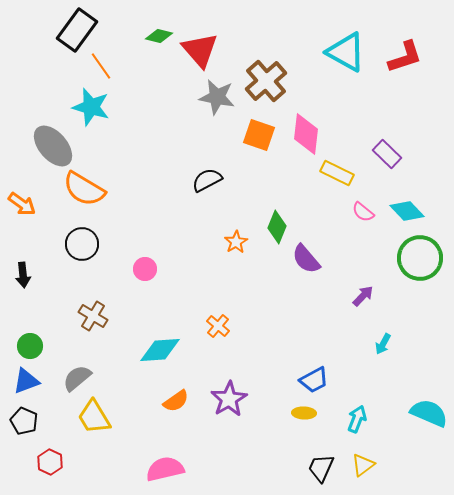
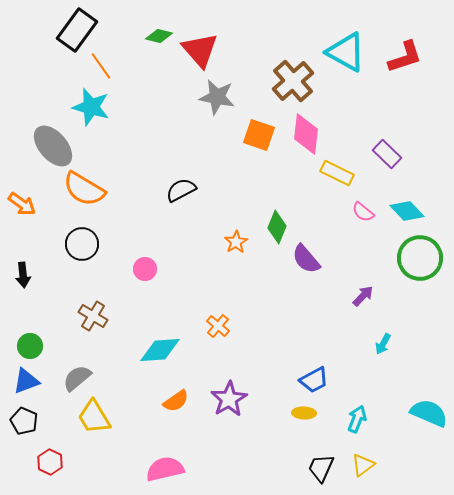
brown cross at (266, 81): moved 27 px right
black semicircle at (207, 180): moved 26 px left, 10 px down
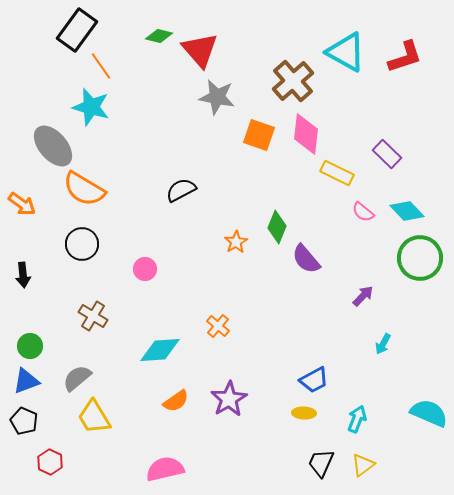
black trapezoid at (321, 468): moved 5 px up
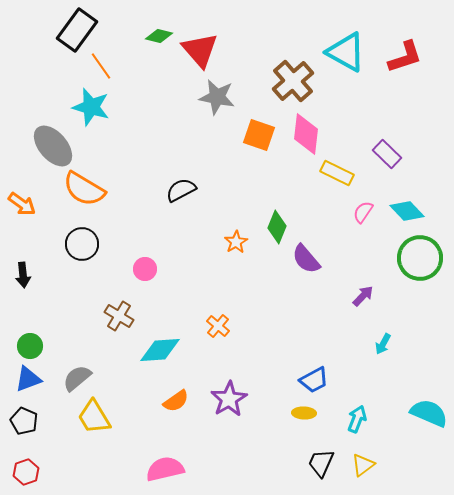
pink semicircle at (363, 212): rotated 85 degrees clockwise
brown cross at (93, 316): moved 26 px right
blue triangle at (26, 381): moved 2 px right, 2 px up
red hexagon at (50, 462): moved 24 px left, 10 px down; rotated 15 degrees clockwise
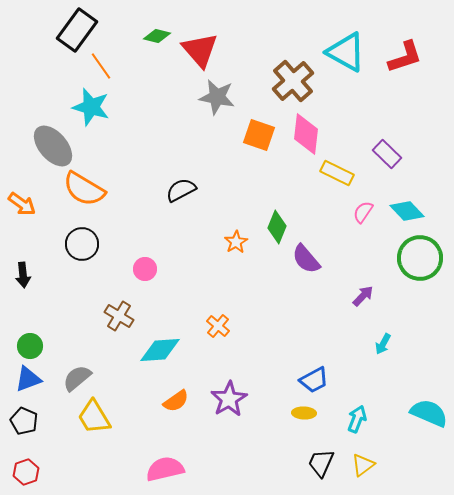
green diamond at (159, 36): moved 2 px left
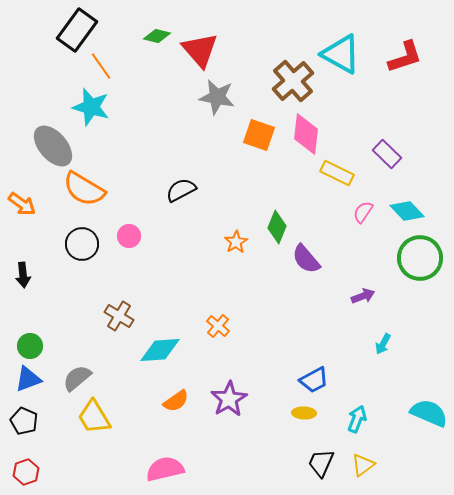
cyan triangle at (346, 52): moved 5 px left, 2 px down
pink circle at (145, 269): moved 16 px left, 33 px up
purple arrow at (363, 296): rotated 25 degrees clockwise
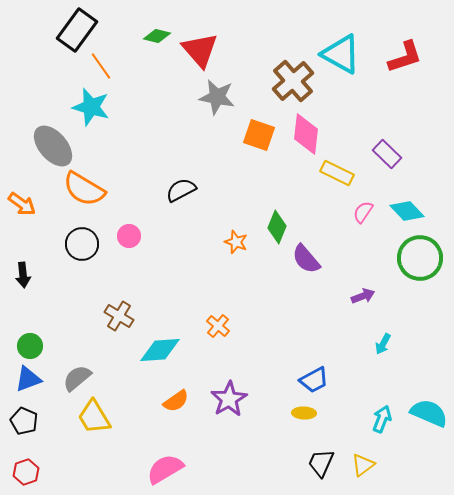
orange star at (236, 242): rotated 20 degrees counterclockwise
cyan arrow at (357, 419): moved 25 px right
pink semicircle at (165, 469): rotated 18 degrees counterclockwise
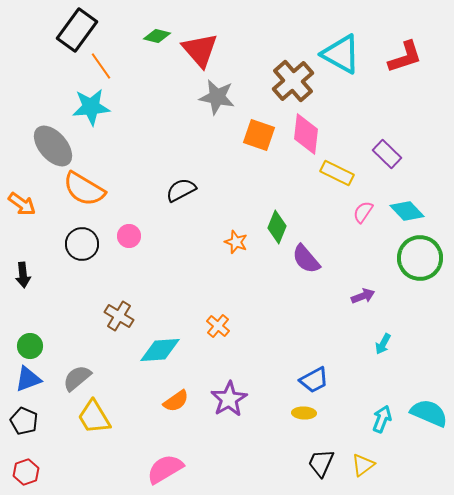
cyan star at (91, 107): rotated 21 degrees counterclockwise
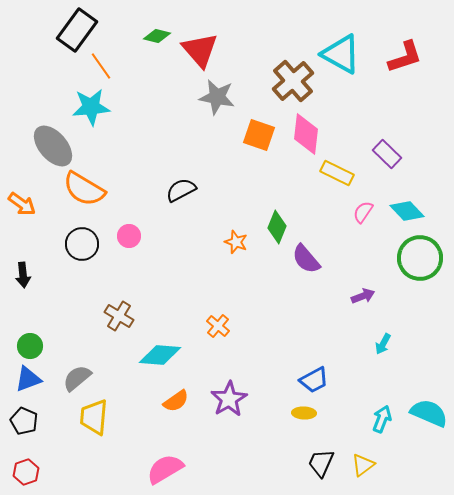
cyan diamond at (160, 350): moved 5 px down; rotated 9 degrees clockwise
yellow trapezoid at (94, 417): rotated 36 degrees clockwise
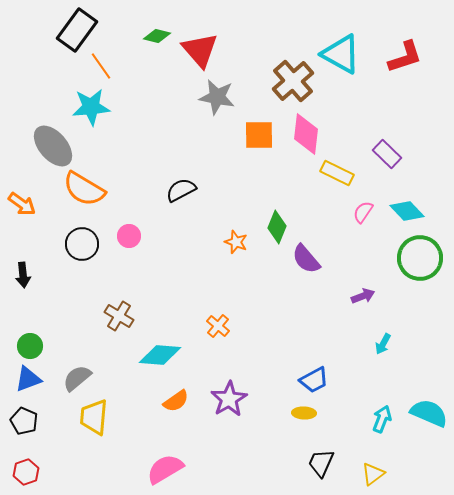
orange square at (259, 135): rotated 20 degrees counterclockwise
yellow triangle at (363, 465): moved 10 px right, 9 px down
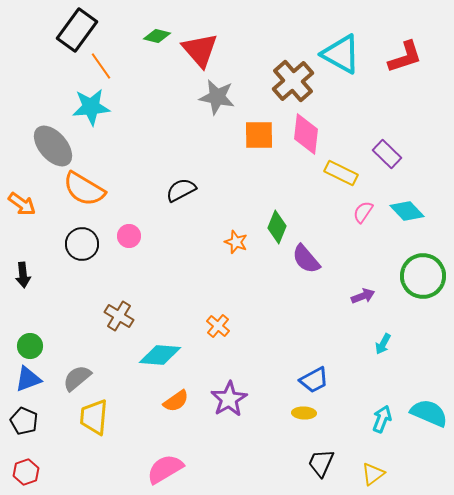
yellow rectangle at (337, 173): moved 4 px right
green circle at (420, 258): moved 3 px right, 18 px down
